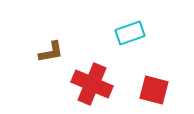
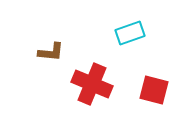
brown L-shape: rotated 16 degrees clockwise
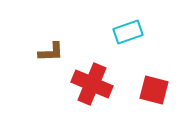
cyan rectangle: moved 2 px left, 1 px up
brown L-shape: rotated 8 degrees counterclockwise
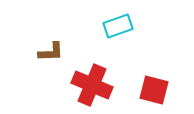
cyan rectangle: moved 10 px left, 6 px up
red cross: moved 1 px down
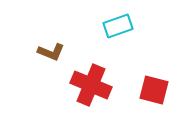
brown L-shape: rotated 24 degrees clockwise
red cross: moved 1 px left
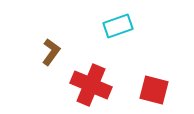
brown L-shape: rotated 76 degrees counterclockwise
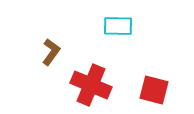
cyan rectangle: rotated 20 degrees clockwise
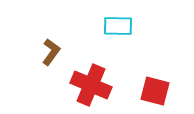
red square: moved 1 px right, 1 px down
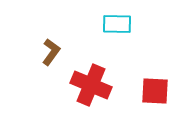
cyan rectangle: moved 1 px left, 2 px up
red square: rotated 12 degrees counterclockwise
